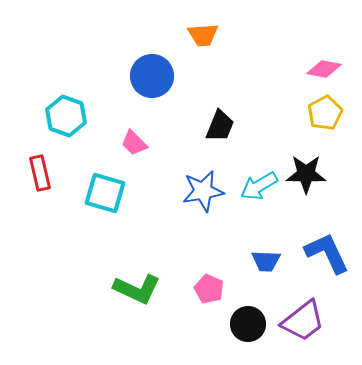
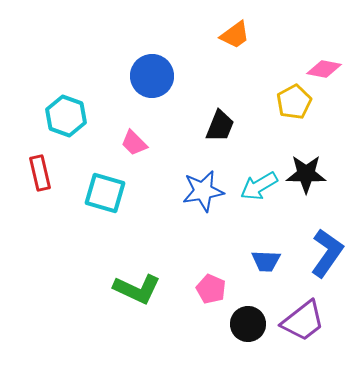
orange trapezoid: moved 32 px right; rotated 32 degrees counterclockwise
yellow pentagon: moved 31 px left, 11 px up
blue L-shape: rotated 60 degrees clockwise
pink pentagon: moved 2 px right
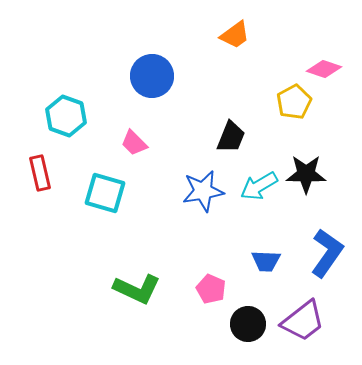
pink diamond: rotated 8 degrees clockwise
black trapezoid: moved 11 px right, 11 px down
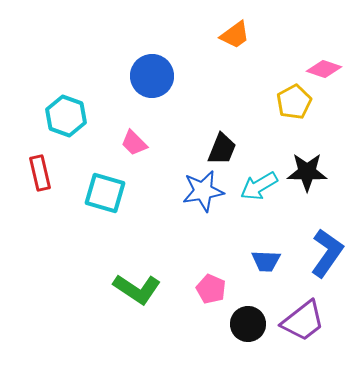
black trapezoid: moved 9 px left, 12 px down
black star: moved 1 px right, 2 px up
green L-shape: rotated 9 degrees clockwise
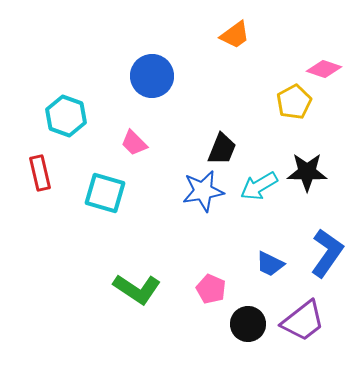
blue trapezoid: moved 4 px right, 3 px down; rotated 24 degrees clockwise
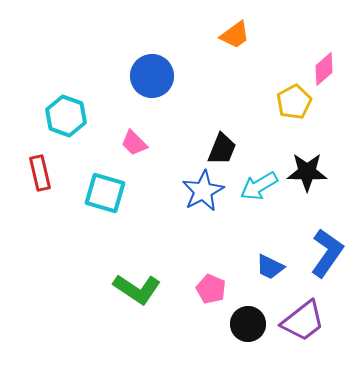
pink diamond: rotated 60 degrees counterclockwise
blue star: rotated 18 degrees counterclockwise
blue trapezoid: moved 3 px down
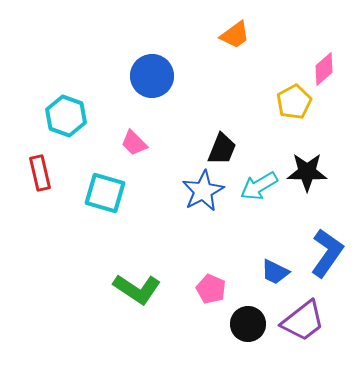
blue trapezoid: moved 5 px right, 5 px down
